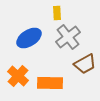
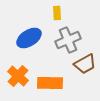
gray cross: moved 3 px down; rotated 15 degrees clockwise
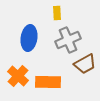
blue ellipse: rotated 50 degrees counterclockwise
orange rectangle: moved 2 px left, 1 px up
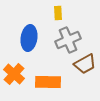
yellow rectangle: moved 1 px right
orange cross: moved 4 px left, 2 px up
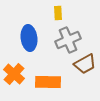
blue ellipse: rotated 15 degrees counterclockwise
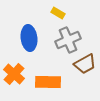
yellow rectangle: rotated 56 degrees counterclockwise
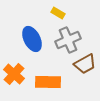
blue ellipse: moved 3 px right, 1 px down; rotated 20 degrees counterclockwise
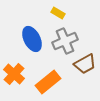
gray cross: moved 3 px left, 1 px down
orange rectangle: rotated 40 degrees counterclockwise
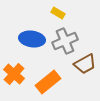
blue ellipse: rotated 55 degrees counterclockwise
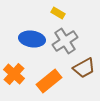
gray cross: rotated 10 degrees counterclockwise
brown trapezoid: moved 1 px left, 4 px down
orange rectangle: moved 1 px right, 1 px up
